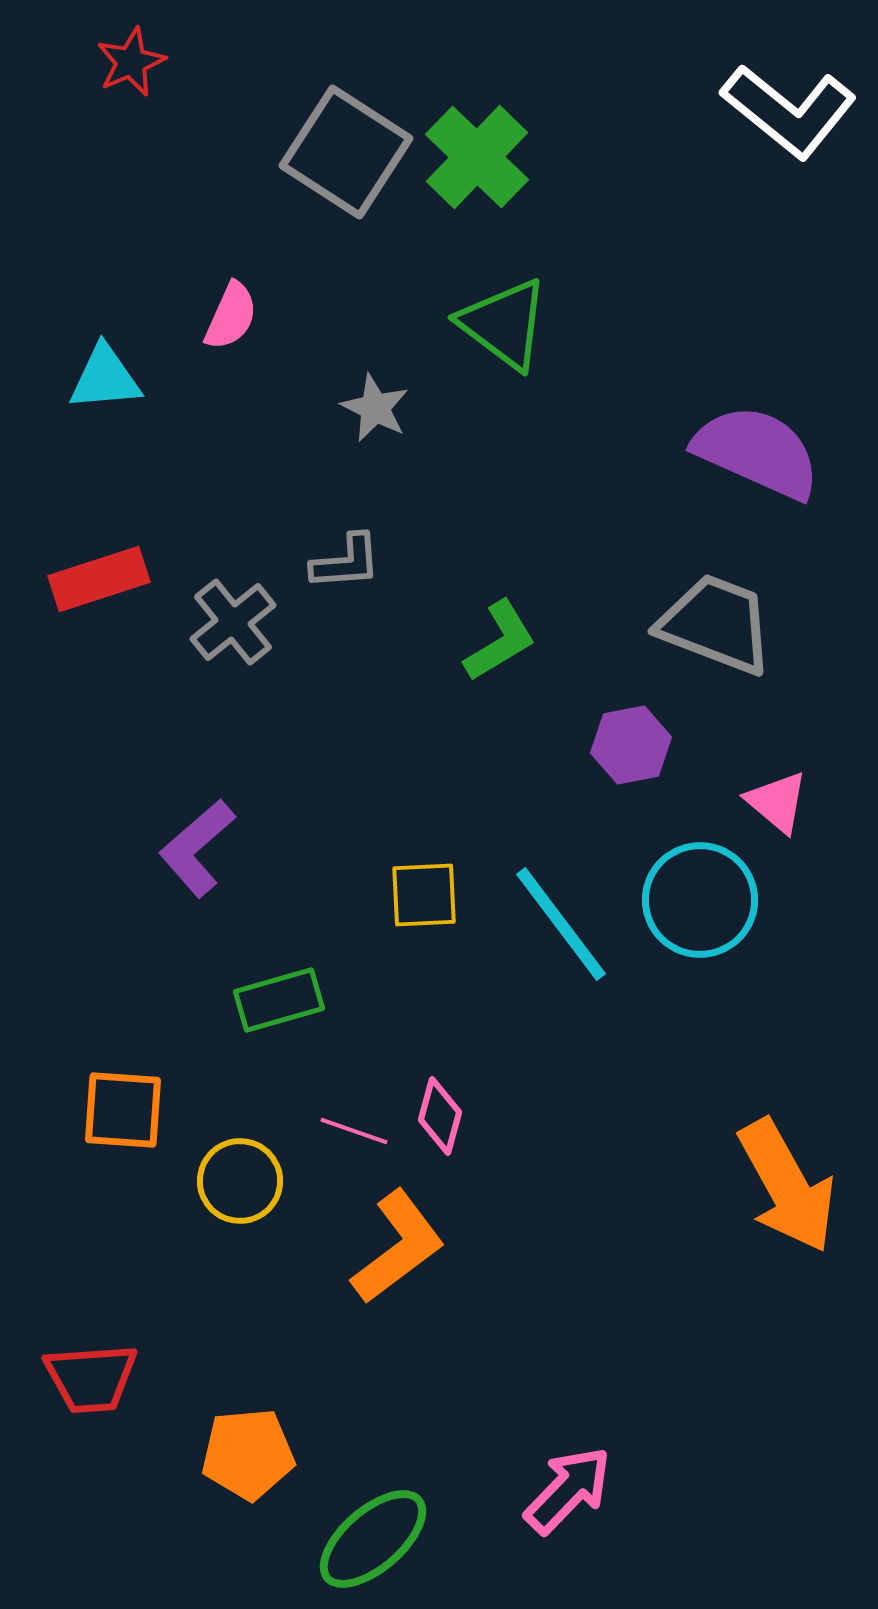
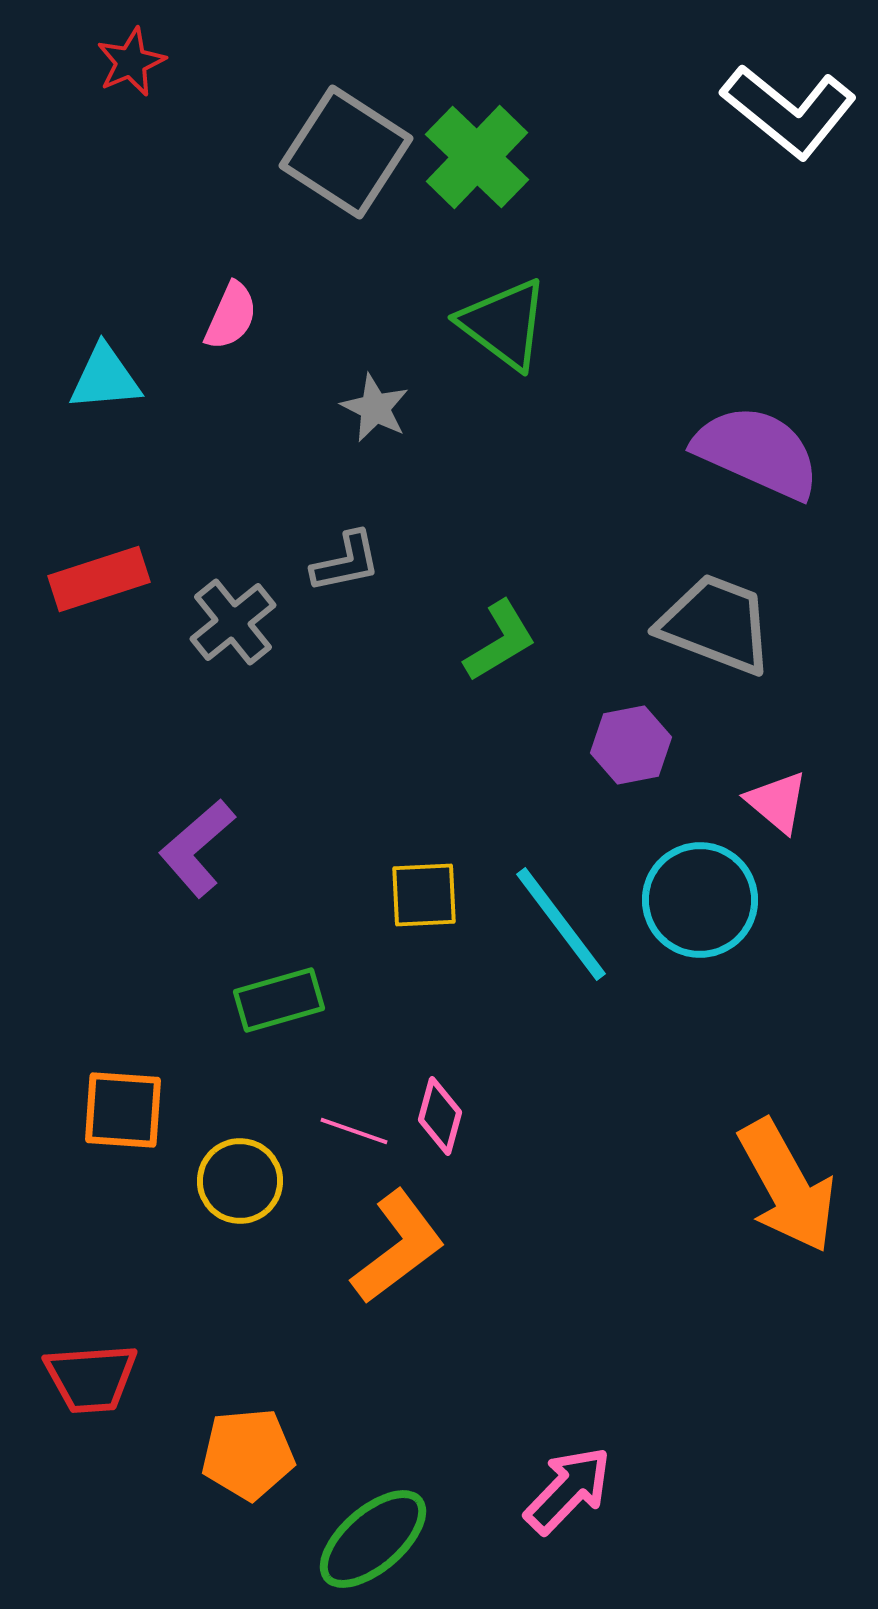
gray L-shape: rotated 8 degrees counterclockwise
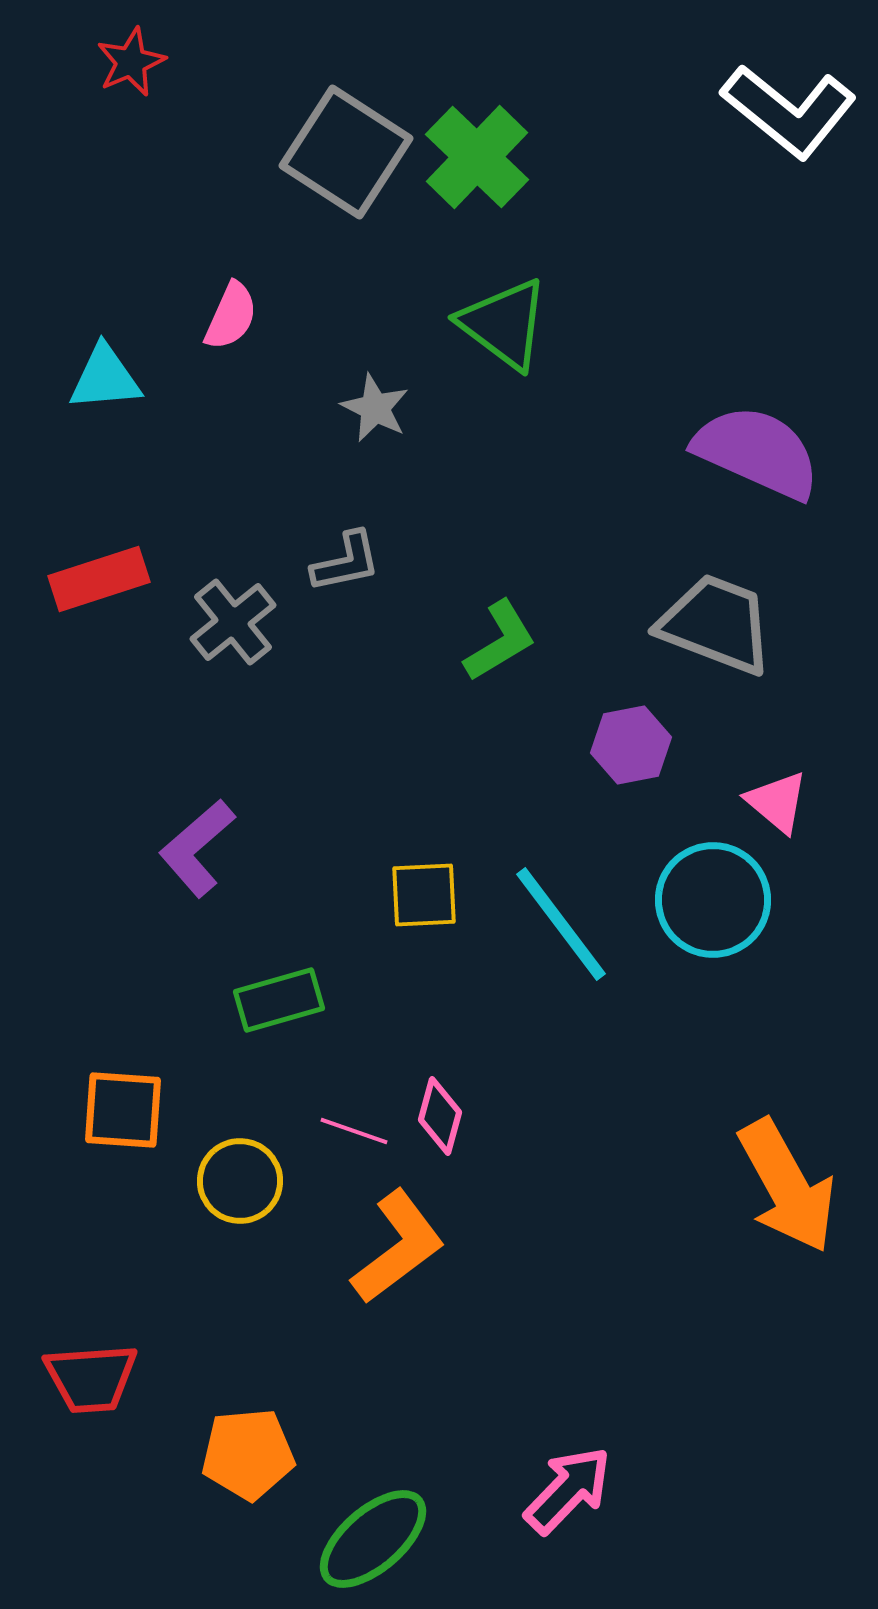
cyan circle: moved 13 px right
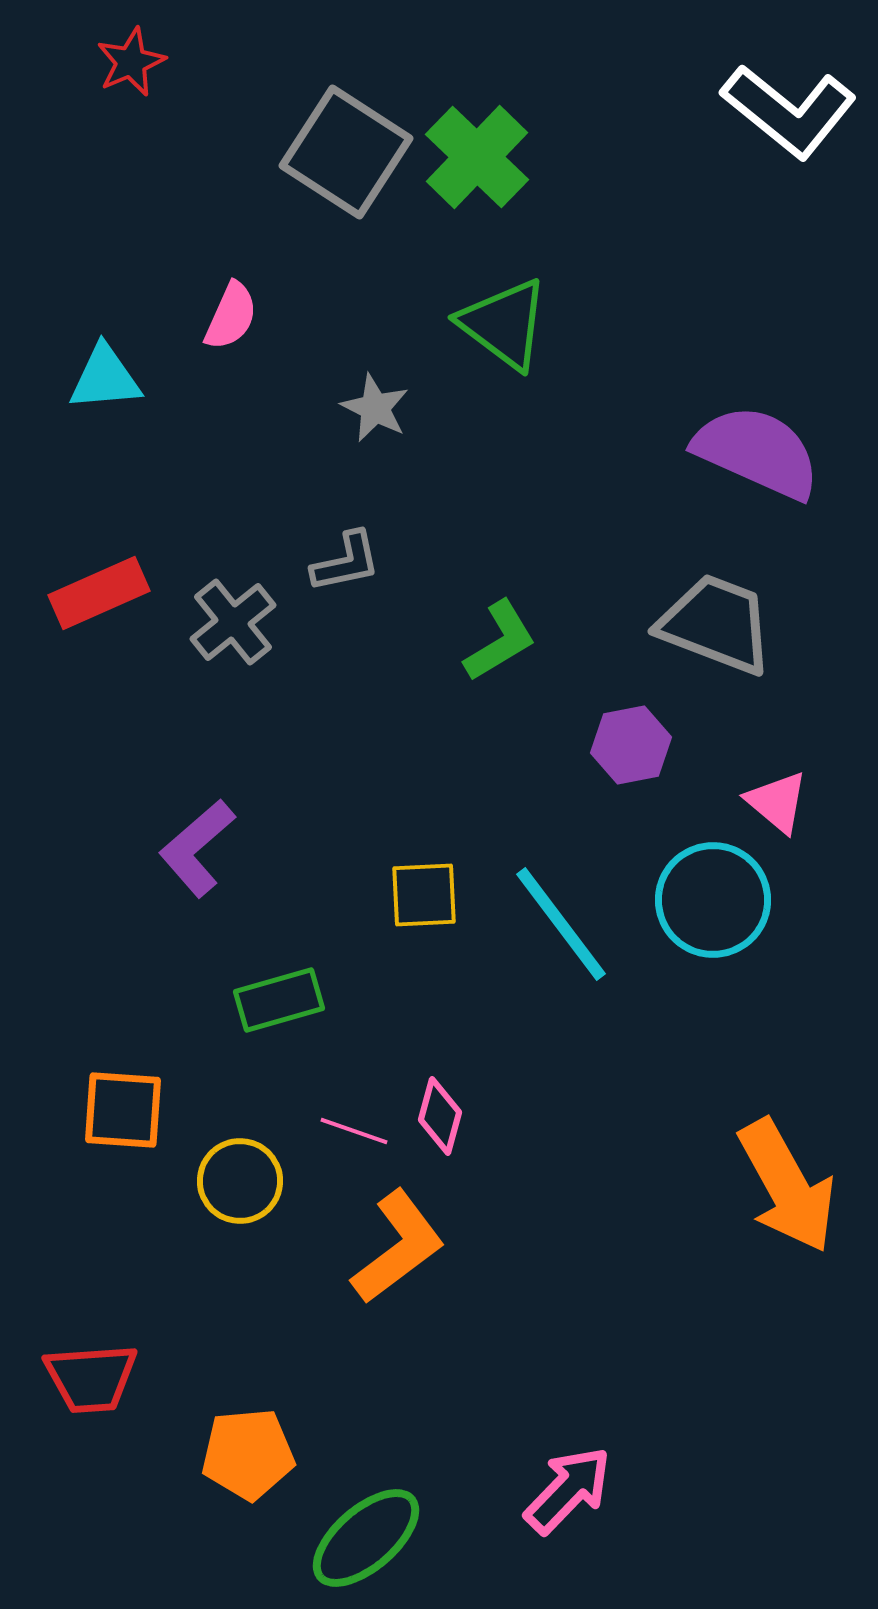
red rectangle: moved 14 px down; rotated 6 degrees counterclockwise
green ellipse: moved 7 px left, 1 px up
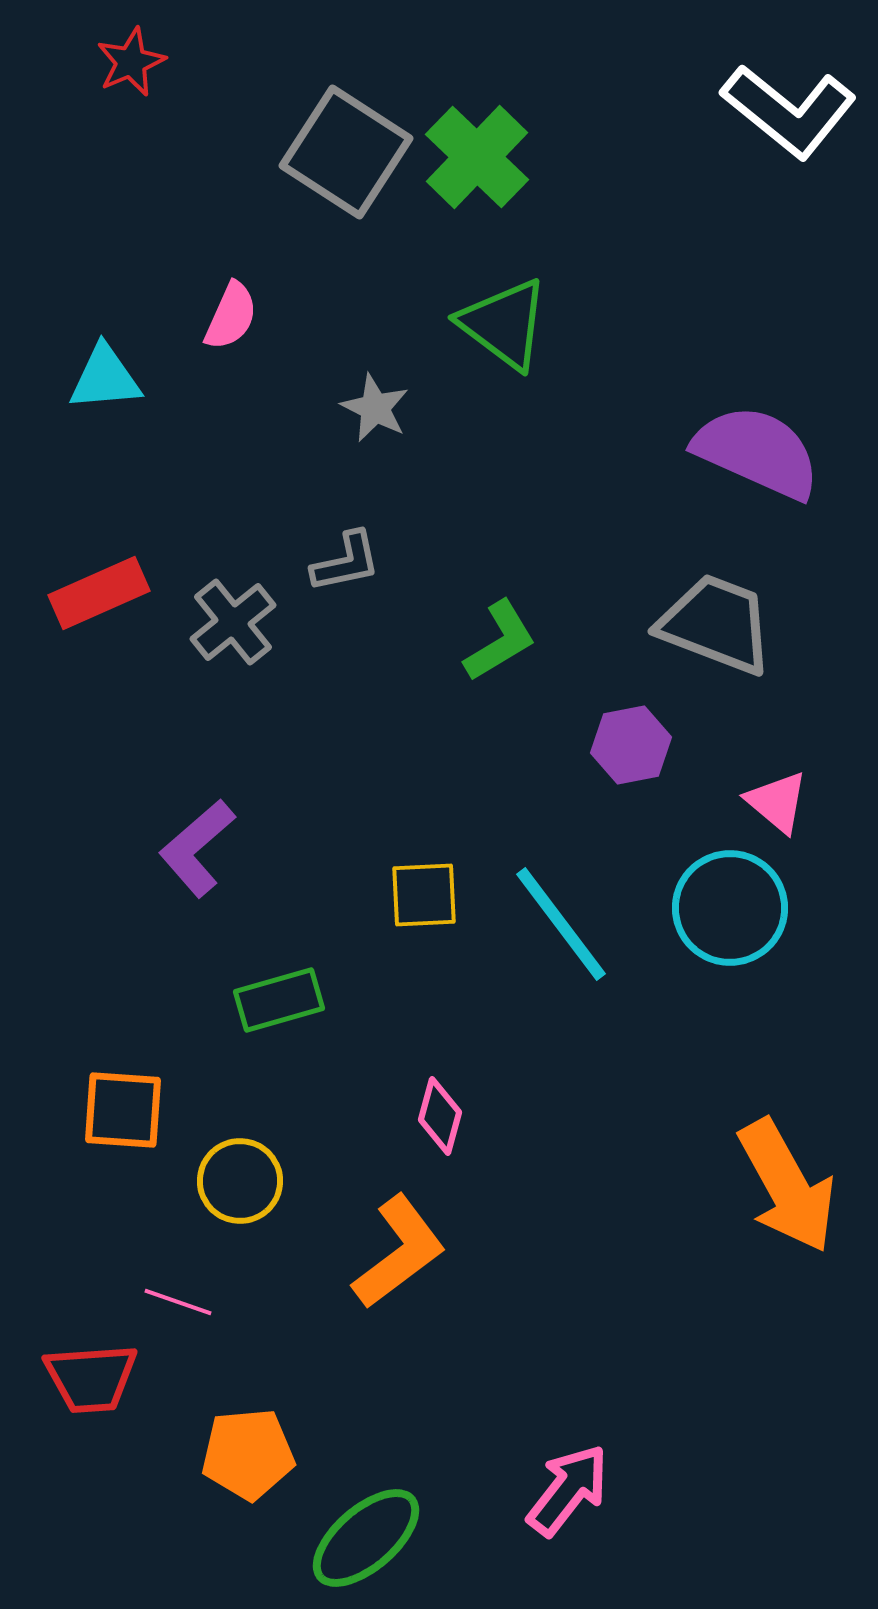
cyan circle: moved 17 px right, 8 px down
pink line: moved 176 px left, 171 px down
orange L-shape: moved 1 px right, 5 px down
pink arrow: rotated 6 degrees counterclockwise
